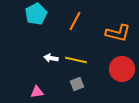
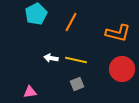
orange line: moved 4 px left, 1 px down
pink triangle: moved 7 px left
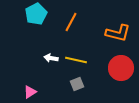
red circle: moved 1 px left, 1 px up
pink triangle: rotated 24 degrees counterclockwise
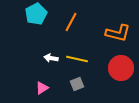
yellow line: moved 1 px right, 1 px up
pink triangle: moved 12 px right, 4 px up
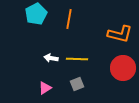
orange line: moved 2 px left, 3 px up; rotated 18 degrees counterclockwise
orange L-shape: moved 2 px right, 1 px down
yellow line: rotated 10 degrees counterclockwise
red circle: moved 2 px right
pink triangle: moved 3 px right
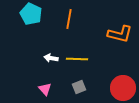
cyan pentagon: moved 5 px left; rotated 20 degrees counterclockwise
red circle: moved 20 px down
gray square: moved 2 px right, 3 px down
pink triangle: moved 1 px down; rotated 40 degrees counterclockwise
